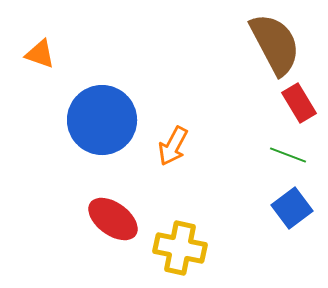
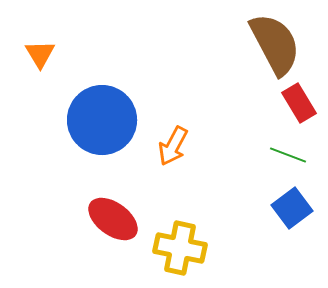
orange triangle: rotated 40 degrees clockwise
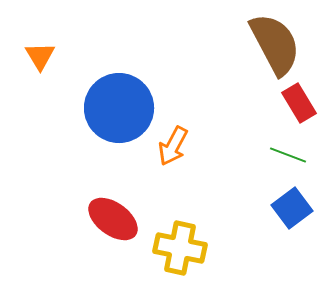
orange triangle: moved 2 px down
blue circle: moved 17 px right, 12 px up
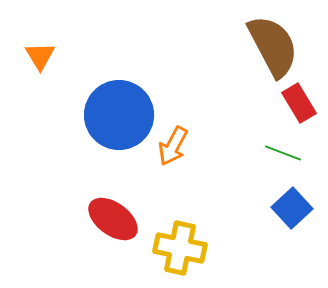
brown semicircle: moved 2 px left, 2 px down
blue circle: moved 7 px down
green line: moved 5 px left, 2 px up
blue square: rotated 6 degrees counterclockwise
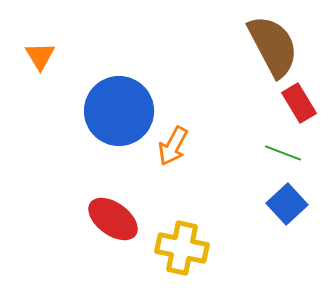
blue circle: moved 4 px up
blue square: moved 5 px left, 4 px up
yellow cross: moved 2 px right
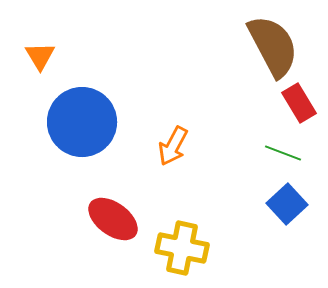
blue circle: moved 37 px left, 11 px down
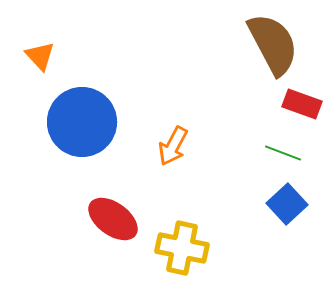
brown semicircle: moved 2 px up
orange triangle: rotated 12 degrees counterclockwise
red rectangle: moved 3 px right, 1 px down; rotated 39 degrees counterclockwise
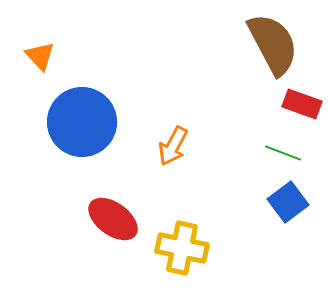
blue square: moved 1 px right, 2 px up; rotated 6 degrees clockwise
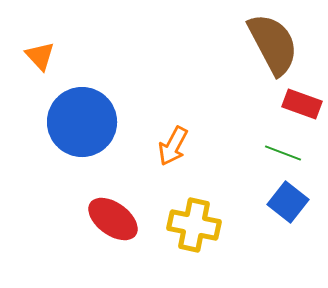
blue square: rotated 15 degrees counterclockwise
yellow cross: moved 12 px right, 23 px up
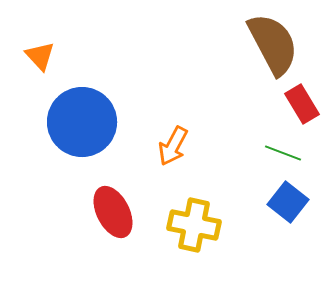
red rectangle: rotated 39 degrees clockwise
red ellipse: moved 7 px up; rotated 27 degrees clockwise
